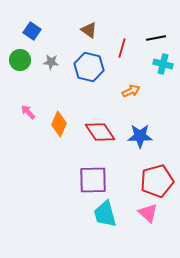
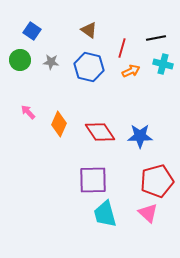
orange arrow: moved 20 px up
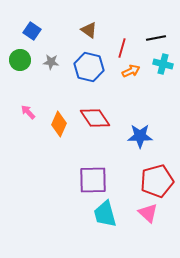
red diamond: moved 5 px left, 14 px up
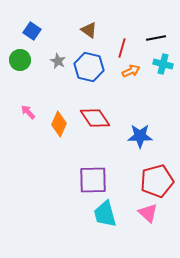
gray star: moved 7 px right, 1 px up; rotated 21 degrees clockwise
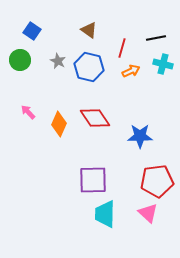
red pentagon: rotated 8 degrees clockwise
cyan trapezoid: rotated 16 degrees clockwise
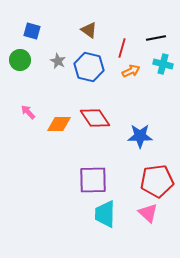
blue square: rotated 18 degrees counterclockwise
orange diamond: rotated 65 degrees clockwise
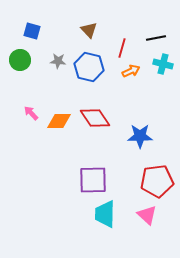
brown triangle: rotated 12 degrees clockwise
gray star: rotated 21 degrees counterclockwise
pink arrow: moved 3 px right, 1 px down
orange diamond: moved 3 px up
pink triangle: moved 1 px left, 2 px down
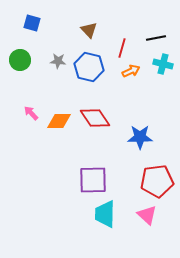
blue square: moved 8 px up
blue star: moved 1 px down
